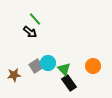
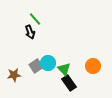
black arrow: rotated 32 degrees clockwise
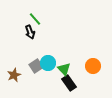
brown star: rotated 16 degrees counterclockwise
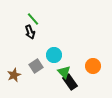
green line: moved 2 px left
cyan circle: moved 6 px right, 8 px up
green triangle: moved 3 px down
black rectangle: moved 1 px right, 1 px up
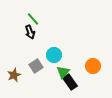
green triangle: moved 1 px left; rotated 24 degrees clockwise
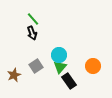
black arrow: moved 2 px right, 1 px down
cyan circle: moved 5 px right
green triangle: moved 3 px left, 5 px up
black rectangle: moved 1 px left, 1 px up
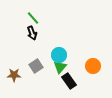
green line: moved 1 px up
brown star: rotated 24 degrees clockwise
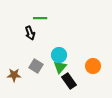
green line: moved 7 px right; rotated 48 degrees counterclockwise
black arrow: moved 2 px left
gray square: rotated 24 degrees counterclockwise
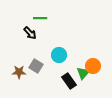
black arrow: rotated 24 degrees counterclockwise
green triangle: moved 23 px right, 6 px down
brown star: moved 5 px right, 3 px up
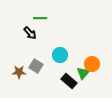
cyan circle: moved 1 px right
orange circle: moved 1 px left, 2 px up
black rectangle: rotated 14 degrees counterclockwise
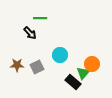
gray square: moved 1 px right, 1 px down; rotated 32 degrees clockwise
brown star: moved 2 px left, 7 px up
black rectangle: moved 4 px right, 1 px down
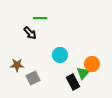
gray square: moved 4 px left, 11 px down
black rectangle: rotated 21 degrees clockwise
